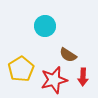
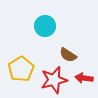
red arrow: moved 1 px right, 1 px down; rotated 96 degrees clockwise
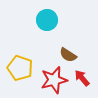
cyan circle: moved 2 px right, 6 px up
yellow pentagon: moved 1 px left, 1 px up; rotated 20 degrees counterclockwise
red arrow: moved 2 px left; rotated 42 degrees clockwise
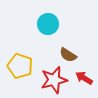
cyan circle: moved 1 px right, 4 px down
yellow pentagon: moved 2 px up
red arrow: moved 2 px right; rotated 18 degrees counterclockwise
